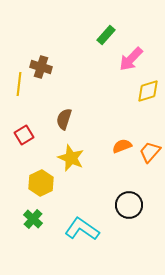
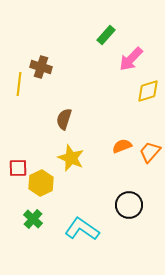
red square: moved 6 px left, 33 px down; rotated 30 degrees clockwise
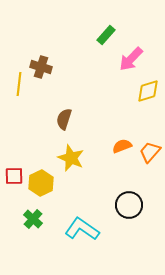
red square: moved 4 px left, 8 px down
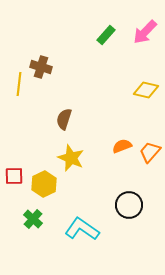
pink arrow: moved 14 px right, 27 px up
yellow diamond: moved 2 px left, 1 px up; rotated 30 degrees clockwise
yellow hexagon: moved 3 px right, 1 px down
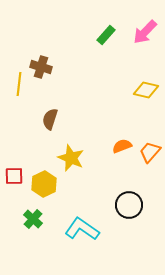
brown semicircle: moved 14 px left
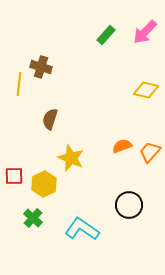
green cross: moved 1 px up
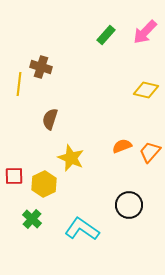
green cross: moved 1 px left, 1 px down
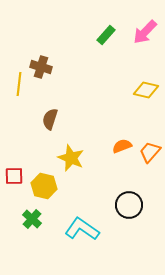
yellow hexagon: moved 2 px down; rotated 20 degrees counterclockwise
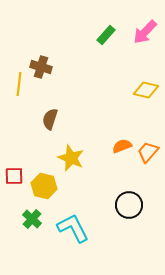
orange trapezoid: moved 2 px left
cyan L-shape: moved 9 px left, 1 px up; rotated 28 degrees clockwise
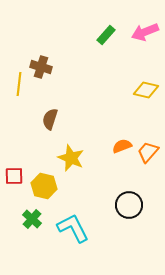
pink arrow: rotated 24 degrees clockwise
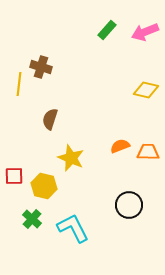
green rectangle: moved 1 px right, 5 px up
orange semicircle: moved 2 px left
orange trapezoid: rotated 50 degrees clockwise
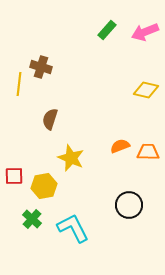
yellow hexagon: rotated 25 degrees counterclockwise
